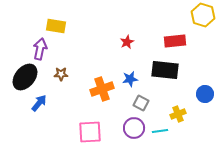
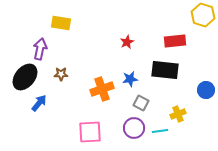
yellow rectangle: moved 5 px right, 3 px up
blue circle: moved 1 px right, 4 px up
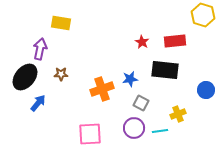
red star: moved 15 px right; rotated 16 degrees counterclockwise
blue arrow: moved 1 px left
pink square: moved 2 px down
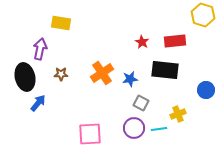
black ellipse: rotated 52 degrees counterclockwise
orange cross: moved 16 px up; rotated 15 degrees counterclockwise
cyan line: moved 1 px left, 2 px up
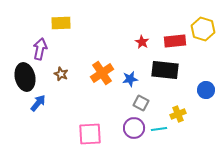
yellow hexagon: moved 14 px down
yellow rectangle: rotated 12 degrees counterclockwise
brown star: rotated 24 degrees clockwise
